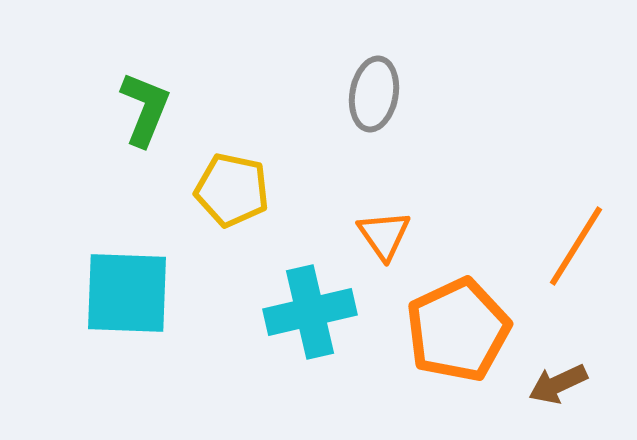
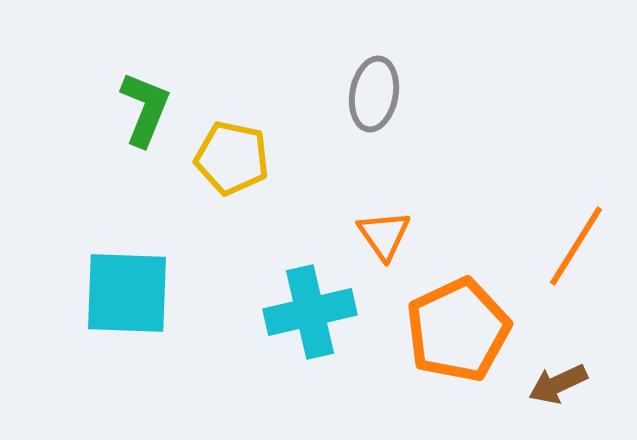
yellow pentagon: moved 32 px up
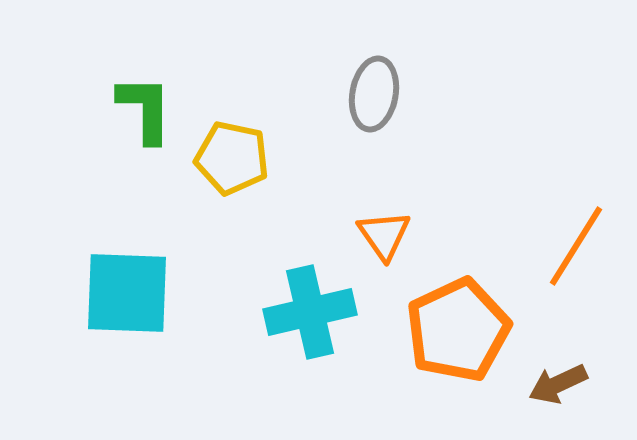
green L-shape: rotated 22 degrees counterclockwise
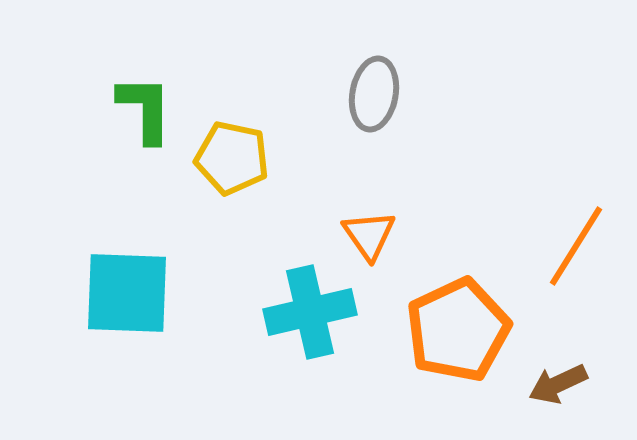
orange triangle: moved 15 px left
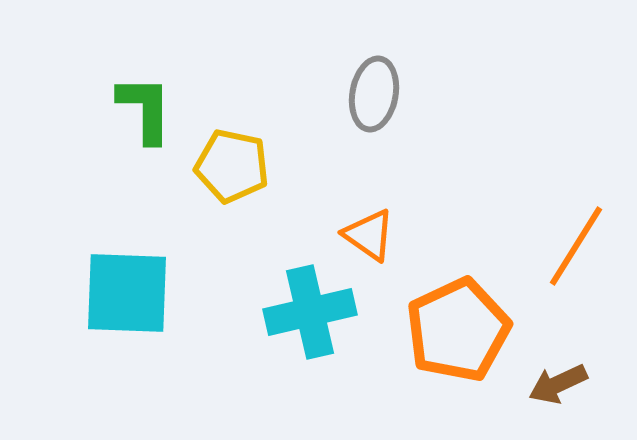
yellow pentagon: moved 8 px down
orange triangle: rotated 20 degrees counterclockwise
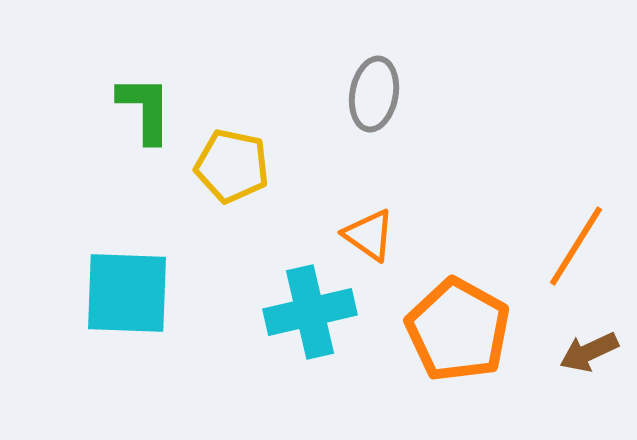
orange pentagon: rotated 18 degrees counterclockwise
brown arrow: moved 31 px right, 32 px up
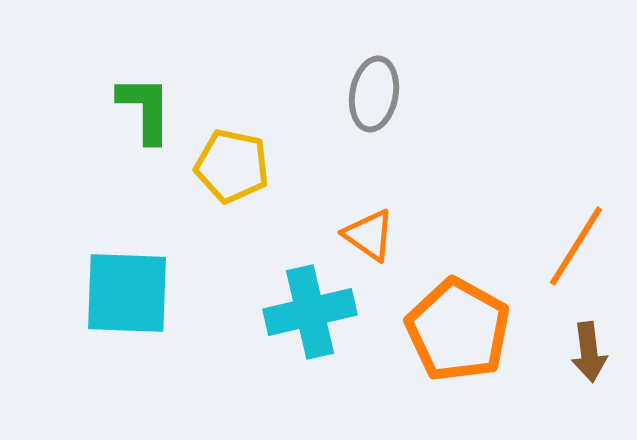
brown arrow: rotated 72 degrees counterclockwise
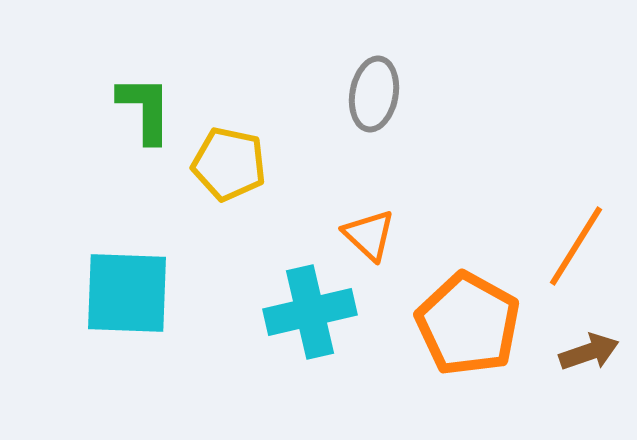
yellow pentagon: moved 3 px left, 2 px up
orange triangle: rotated 8 degrees clockwise
orange pentagon: moved 10 px right, 6 px up
brown arrow: rotated 102 degrees counterclockwise
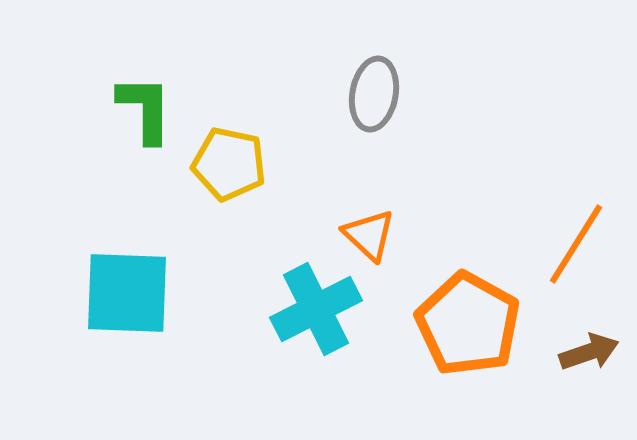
orange line: moved 2 px up
cyan cross: moved 6 px right, 3 px up; rotated 14 degrees counterclockwise
